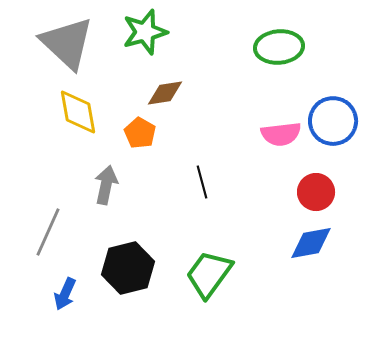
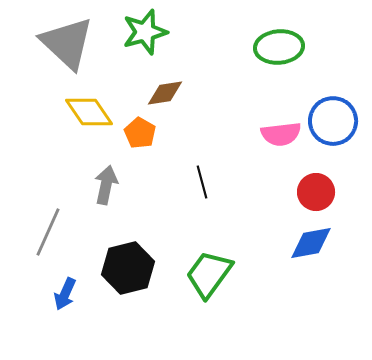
yellow diamond: moved 11 px right; rotated 24 degrees counterclockwise
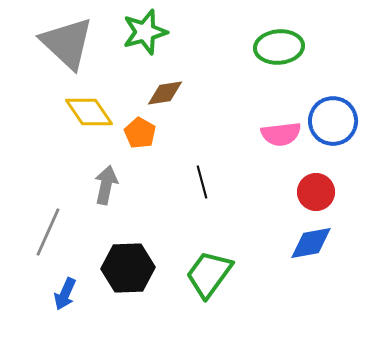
black hexagon: rotated 12 degrees clockwise
